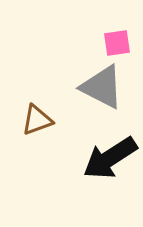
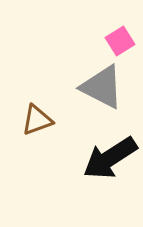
pink square: moved 3 px right, 2 px up; rotated 24 degrees counterclockwise
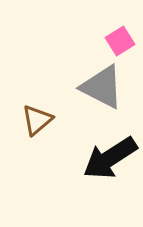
brown triangle: rotated 20 degrees counterclockwise
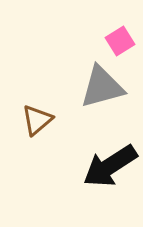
gray triangle: rotated 42 degrees counterclockwise
black arrow: moved 8 px down
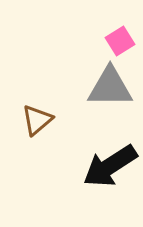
gray triangle: moved 8 px right; rotated 15 degrees clockwise
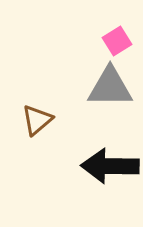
pink square: moved 3 px left
black arrow: rotated 34 degrees clockwise
